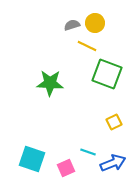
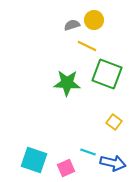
yellow circle: moved 1 px left, 3 px up
green star: moved 17 px right
yellow square: rotated 28 degrees counterclockwise
cyan square: moved 2 px right, 1 px down
blue arrow: rotated 35 degrees clockwise
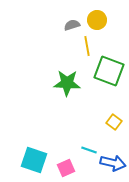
yellow circle: moved 3 px right
yellow line: rotated 54 degrees clockwise
green square: moved 2 px right, 3 px up
cyan line: moved 1 px right, 2 px up
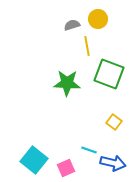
yellow circle: moved 1 px right, 1 px up
green square: moved 3 px down
cyan square: rotated 20 degrees clockwise
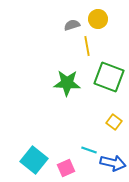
green square: moved 3 px down
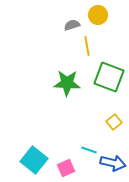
yellow circle: moved 4 px up
yellow square: rotated 14 degrees clockwise
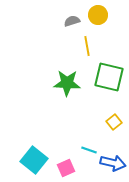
gray semicircle: moved 4 px up
green square: rotated 8 degrees counterclockwise
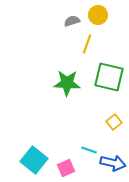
yellow line: moved 2 px up; rotated 30 degrees clockwise
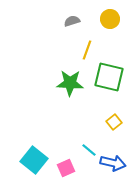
yellow circle: moved 12 px right, 4 px down
yellow line: moved 6 px down
green star: moved 3 px right
cyan line: rotated 21 degrees clockwise
